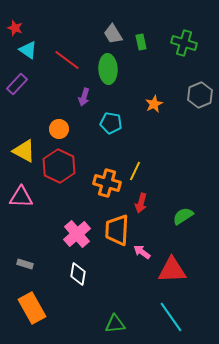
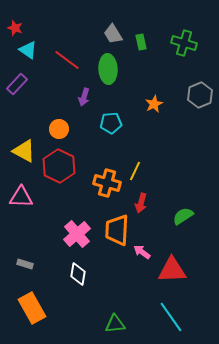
cyan pentagon: rotated 15 degrees counterclockwise
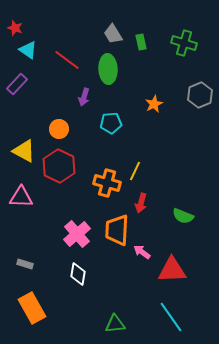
green semicircle: rotated 125 degrees counterclockwise
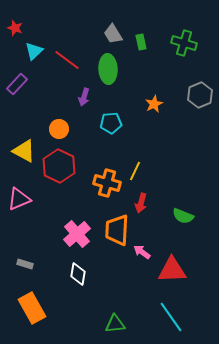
cyan triangle: moved 6 px right, 1 px down; rotated 42 degrees clockwise
pink triangle: moved 2 px left, 2 px down; rotated 25 degrees counterclockwise
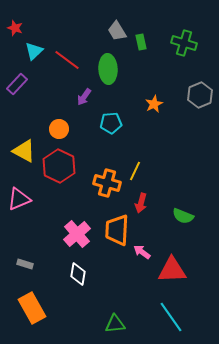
gray trapezoid: moved 4 px right, 3 px up
purple arrow: rotated 18 degrees clockwise
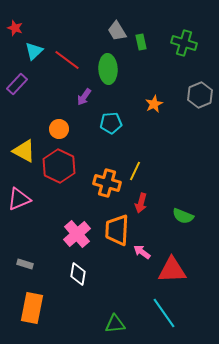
orange rectangle: rotated 40 degrees clockwise
cyan line: moved 7 px left, 4 px up
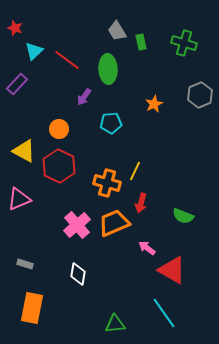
orange trapezoid: moved 3 px left, 7 px up; rotated 64 degrees clockwise
pink cross: moved 9 px up
pink arrow: moved 5 px right, 4 px up
red triangle: rotated 32 degrees clockwise
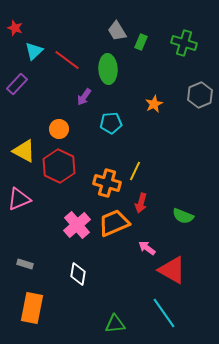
green rectangle: rotated 35 degrees clockwise
